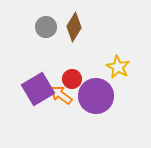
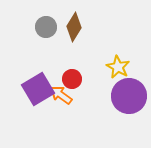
purple circle: moved 33 px right
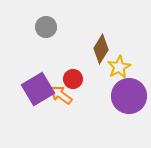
brown diamond: moved 27 px right, 22 px down
yellow star: moved 1 px right; rotated 15 degrees clockwise
red circle: moved 1 px right
